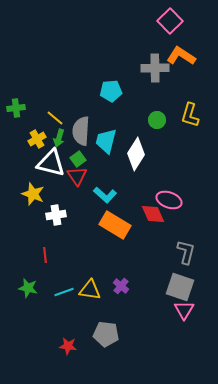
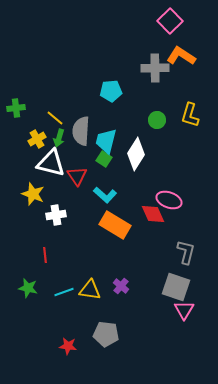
green square: moved 26 px right; rotated 21 degrees counterclockwise
gray square: moved 4 px left
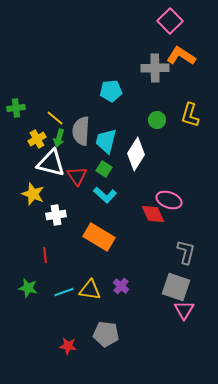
green square: moved 10 px down
orange rectangle: moved 16 px left, 12 px down
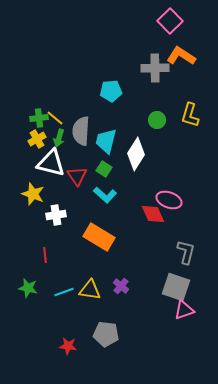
green cross: moved 23 px right, 10 px down
pink triangle: rotated 40 degrees clockwise
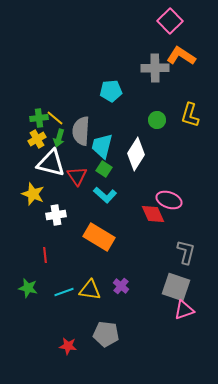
cyan trapezoid: moved 4 px left, 5 px down
